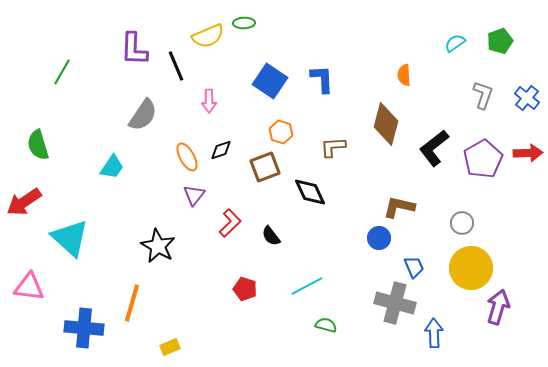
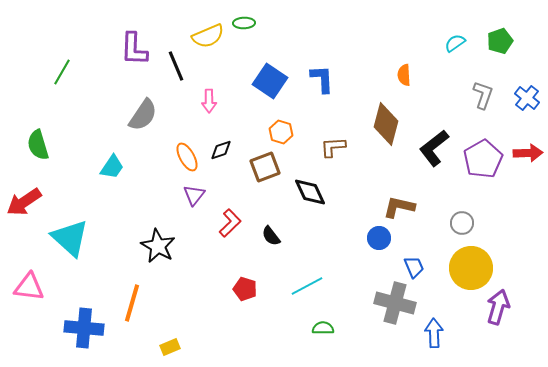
green semicircle at (326, 325): moved 3 px left, 3 px down; rotated 15 degrees counterclockwise
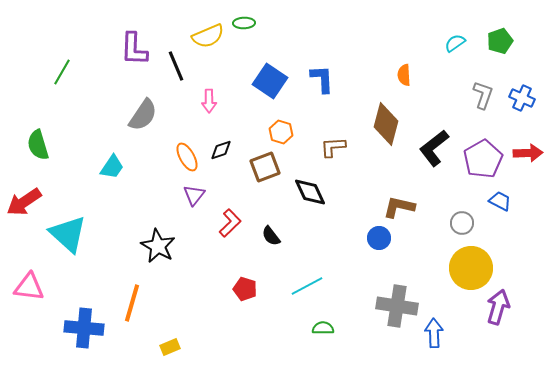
blue cross at (527, 98): moved 5 px left; rotated 15 degrees counterclockwise
cyan triangle at (70, 238): moved 2 px left, 4 px up
blue trapezoid at (414, 267): moved 86 px right, 66 px up; rotated 40 degrees counterclockwise
gray cross at (395, 303): moved 2 px right, 3 px down; rotated 6 degrees counterclockwise
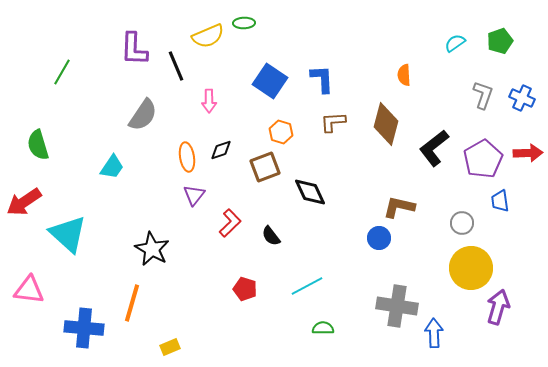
brown L-shape at (333, 147): moved 25 px up
orange ellipse at (187, 157): rotated 20 degrees clockwise
blue trapezoid at (500, 201): rotated 125 degrees counterclockwise
black star at (158, 246): moved 6 px left, 3 px down
pink triangle at (29, 287): moved 3 px down
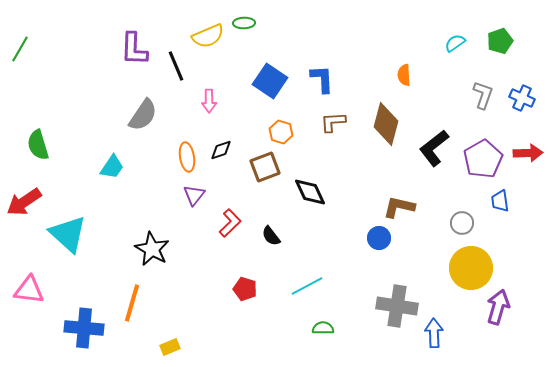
green line at (62, 72): moved 42 px left, 23 px up
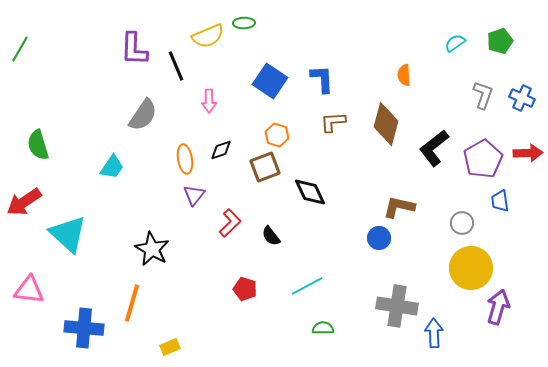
orange hexagon at (281, 132): moved 4 px left, 3 px down
orange ellipse at (187, 157): moved 2 px left, 2 px down
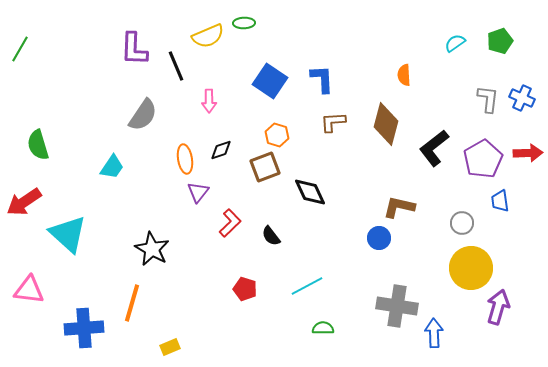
gray L-shape at (483, 95): moved 5 px right, 4 px down; rotated 12 degrees counterclockwise
purple triangle at (194, 195): moved 4 px right, 3 px up
blue cross at (84, 328): rotated 9 degrees counterclockwise
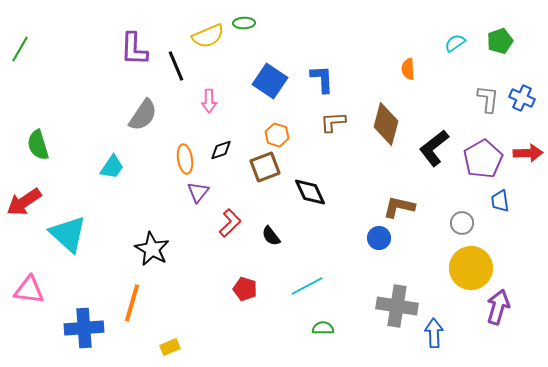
orange semicircle at (404, 75): moved 4 px right, 6 px up
